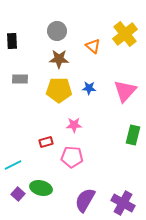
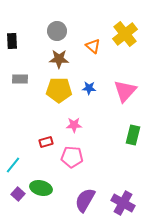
cyan line: rotated 24 degrees counterclockwise
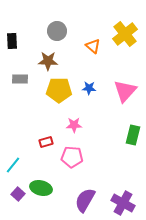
brown star: moved 11 px left, 2 px down
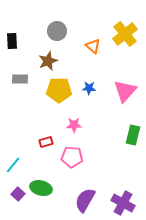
brown star: rotated 24 degrees counterclockwise
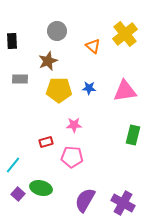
pink triangle: rotated 40 degrees clockwise
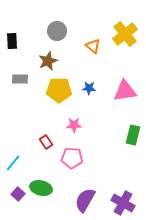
red rectangle: rotated 72 degrees clockwise
pink pentagon: moved 1 px down
cyan line: moved 2 px up
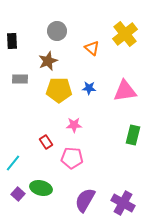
orange triangle: moved 1 px left, 2 px down
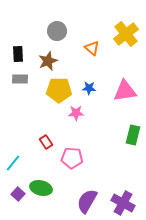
yellow cross: moved 1 px right
black rectangle: moved 6 px right, 13 px down
pink star: moved 2 px right, 12 px up
purple semicircle: moved 2 px right, 1 px down
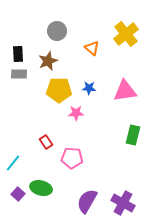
gray rectangle: moved 1 px left, 5 px up
